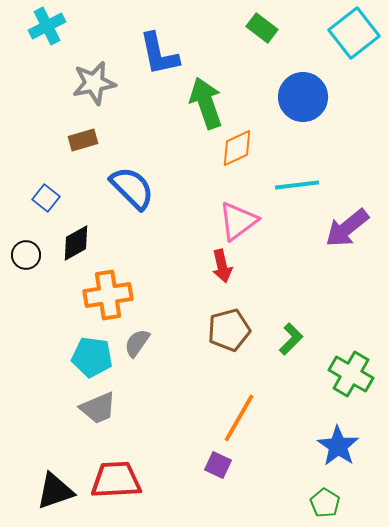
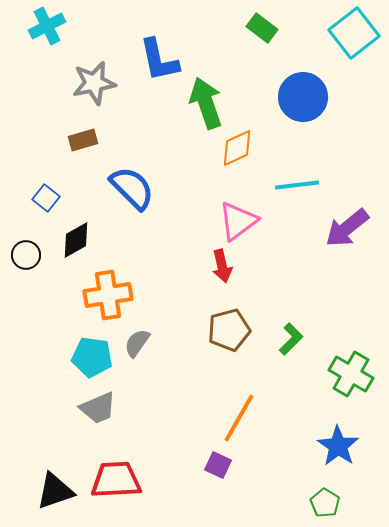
blue L-shape: moved 6 px down
black diamond: moved 3 px up
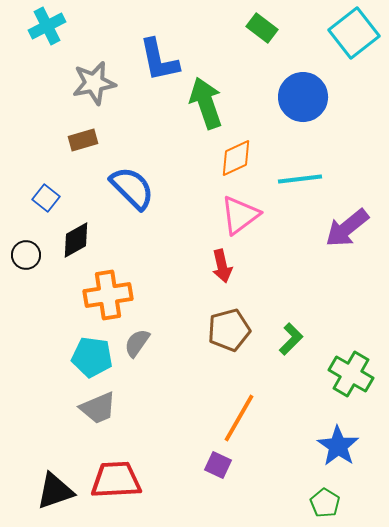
orange diamond: moved 1 px left, 10 px down
cyan line: moved 3 px right, 6 px up
pink triangle: moved 2 px right, 6 px up
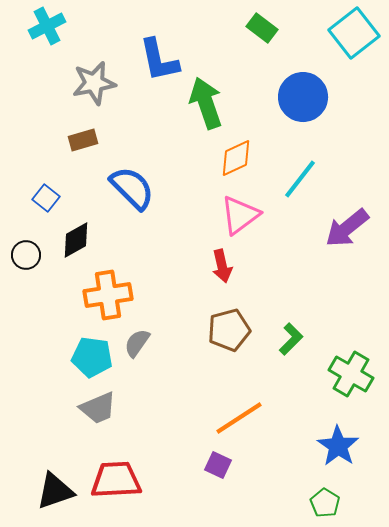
cyan line: rotated 45 degrees counterclockwise
orange line: rotated 27 degrees clockwise
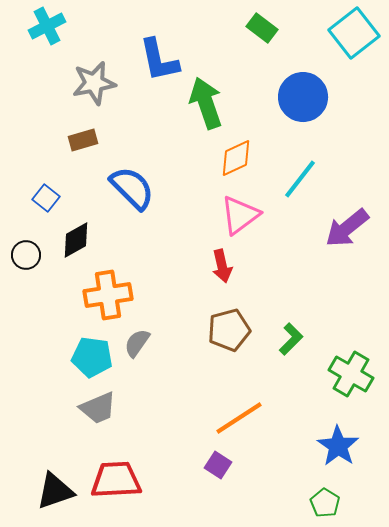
purple square: rotated 8 degrees clockwise
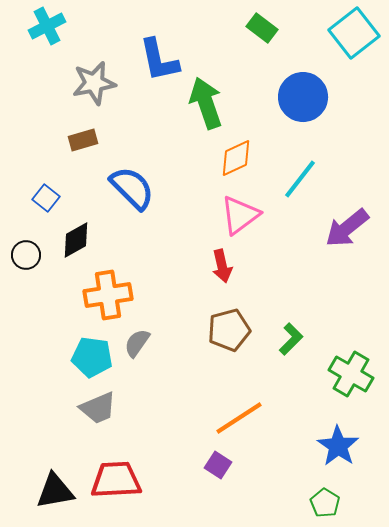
black triangle: rotated 9 degrees clockwise
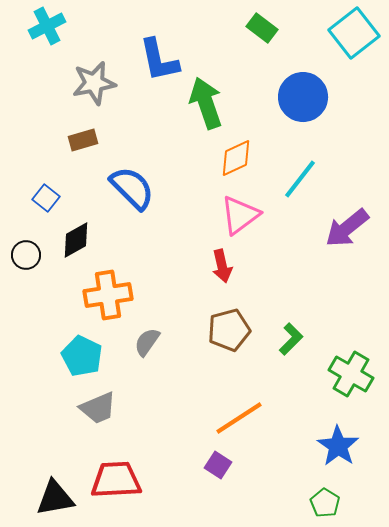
gray semicircle: moved 10 px right, 1 px up
cyan pentagon: moved 10 px left, 1 px up; rotated 18 degrees clockwise
black triangle: moved 7 px down
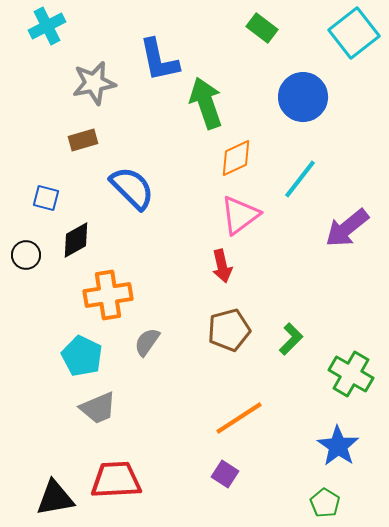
blue square: rotated 24 degrees counterclockwise
purple square: moved 7 px right, 9 px down
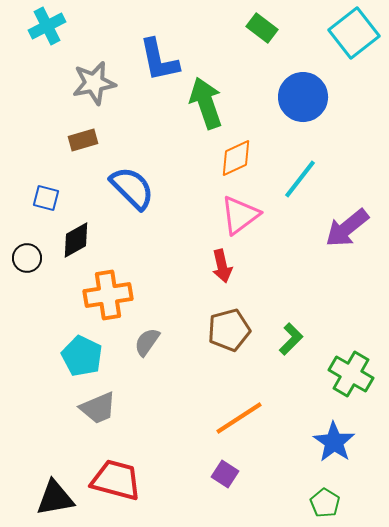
black circle: moved 1 px right, 3 px down
blue star: moved 4 px left, 4 px up
red trapezoid: rotated 18 degrees clockwise
